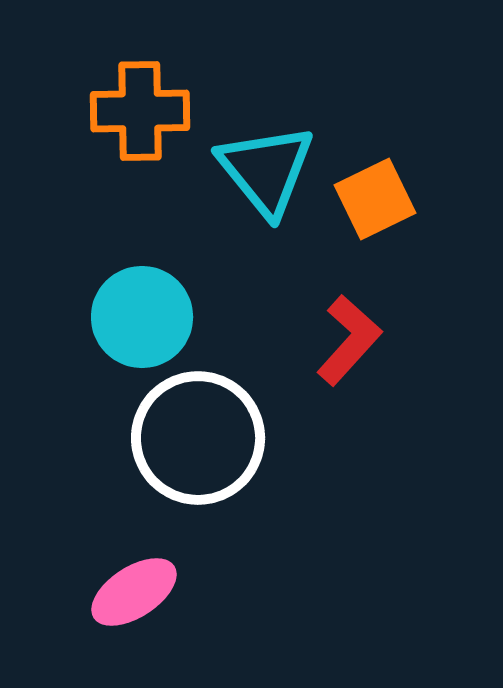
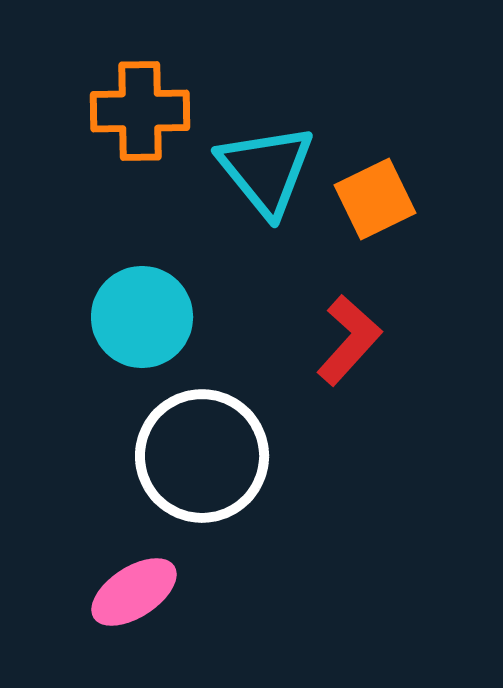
white circle: moved 4 px right, 18 px down
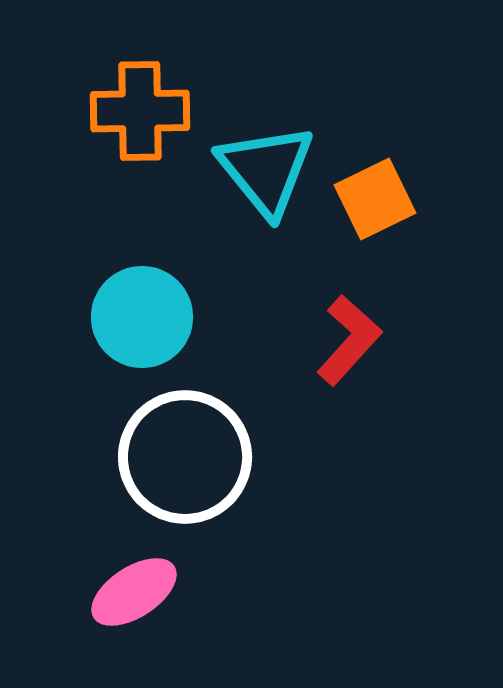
white circle: moved 17 px left, 1 px down
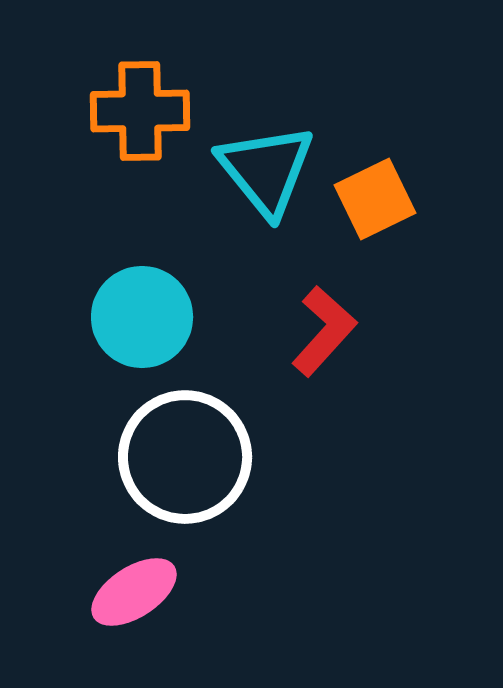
red L-shape: moved 25 px left, 9 px up
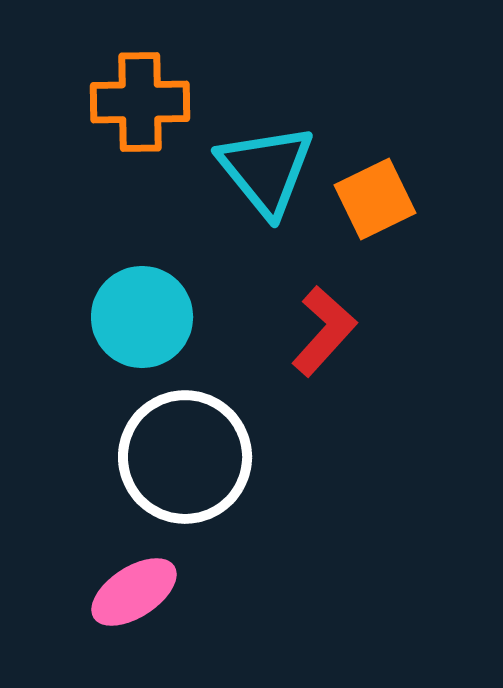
orange cross: moved 9 px up
